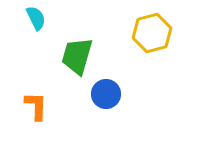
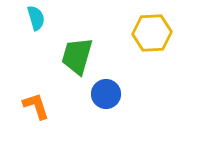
cyan semicircle: rotated 10 degrees clockwise
yellow hexagon: rotated 12 degrees clockwise
orange L-shape: rotated 20 degrees counterclockwise
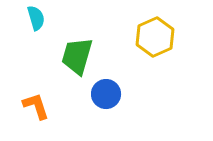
yellow hexagon: moved 3 px right, 4 px down; rotated 21 degrees counterclockwise
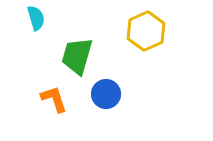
yellow hexagon: moved 9 px left, 6 px up
orange L-shape: moved 18 px right, 7 px up
